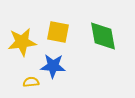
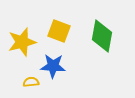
yellow square: moved 1 px right, 1 px up; rotated 10 degrees clockwise
green diamond: moved 1 px left; rotated 20 degrees clockwise
yellow star: rotated 8 degrees counterclockwise
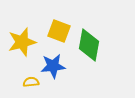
green diamond: moved 13 px left, 9 px down
blue star: rotated 10 degrees counterclockwise
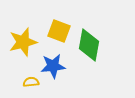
yellow star: moved 1 px right
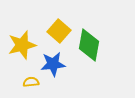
yellow square: rotated 20 degrees clockwise
yellow star: moved 1 px left, 3 px down
blue star: moved 2 px up
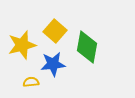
yellow square: moved 4 px left
green diamond: moved 2 px left, 2 px down
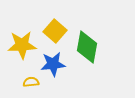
yellow star: rotated 12 degrees clockwise
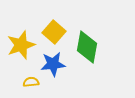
yellow square: moved 1 px left, 1 px down
yellow star: moved 1 px left; rotated 16 degrees counterclockwise
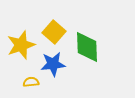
green diamond: rotated 12 degrees counterclockwise
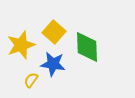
blue star: rotated 15 degrees clockwise
yellow semicircle: moved 2 px up; rotated 49 degrees counterclockwise
